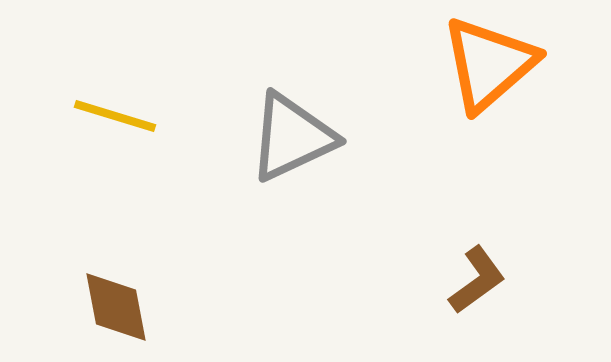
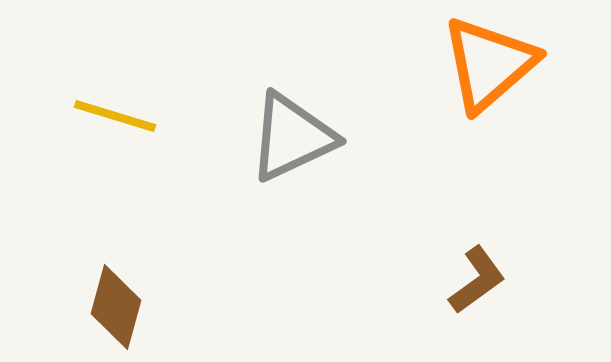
brown diamond: rotated 26 degrees clockwise
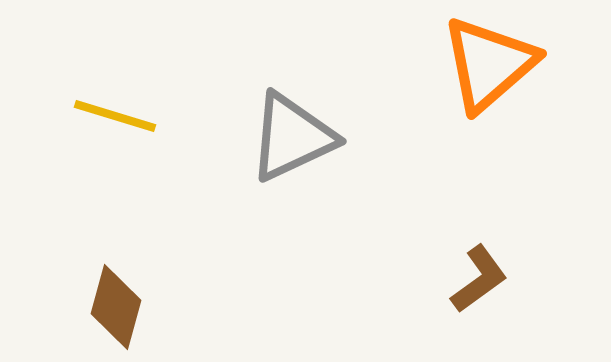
brown L-shape: moved 2 px right, 1 px up
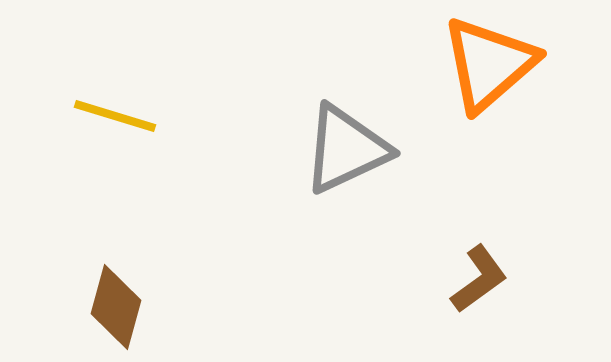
gray triangle: moved 54 px right, 12 px down
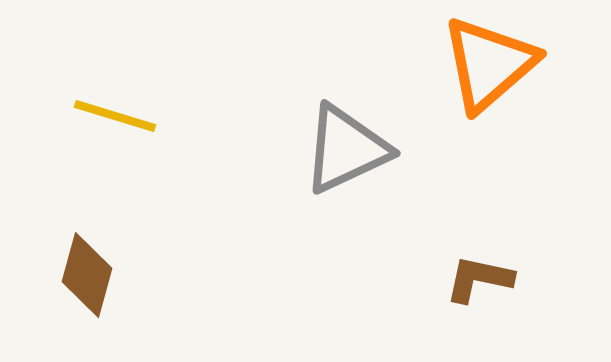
brown L-shape: rotated 132 degrees counterclockwise
brown diamond: moved 29 px left, 32 px up
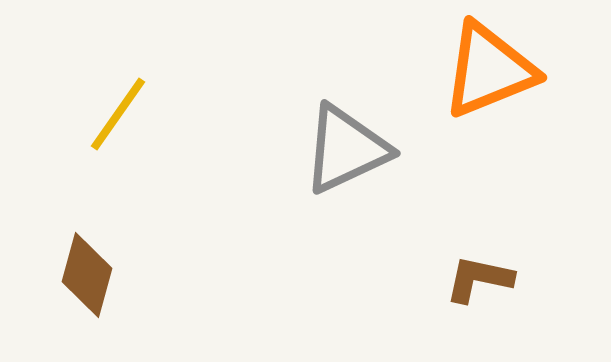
orange triangle: moved 6 px down; rotated 19 degrees clockwise
yellow line: moved 3 px right, 2 px up; rotated 72 degrees counterclockwise
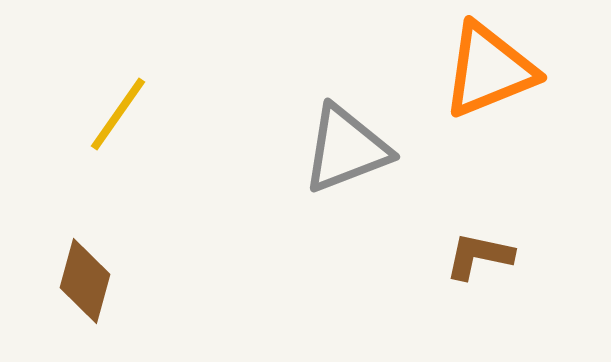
gray triangle: rotated 4 degrees clockwise
brown diamond: moved 2 px left, 6 px down
brown L-shape: moved 23 px up
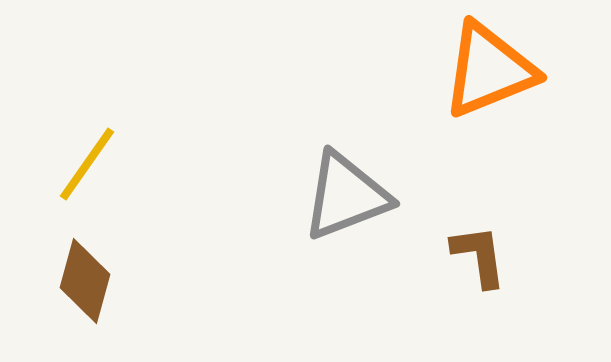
yellow line: moved 31 px left, 50 px down
gray triangle: moved 47 px down
brown L-shape: rotated 70 degrees clockwise
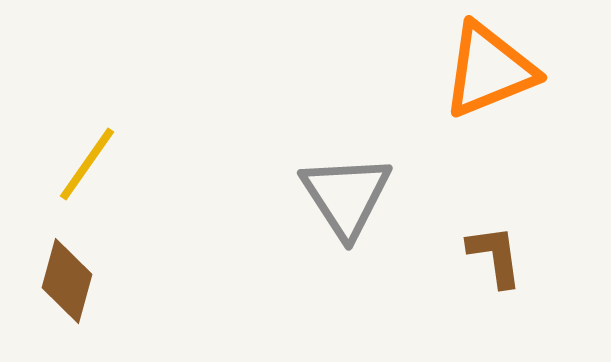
gray triangle: rotated 42 degrees counterclockwise
brown L-shape: moved 16 px right
brown diamond: moved 18 px left
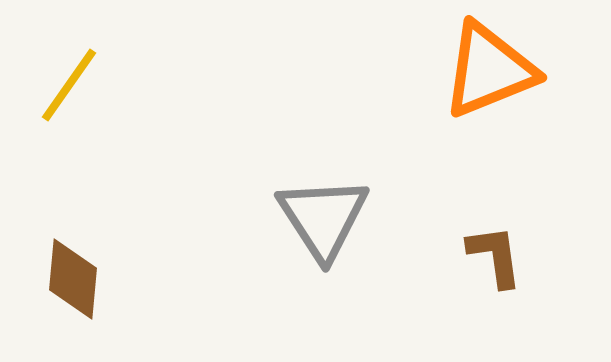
yellow line: moved 18 px left, 79 px up
gray triangle: moved 23 px left, 22 px down
brown diamond: moved 6 px right, 2 px up; rotated 10 degrees counterclockwise
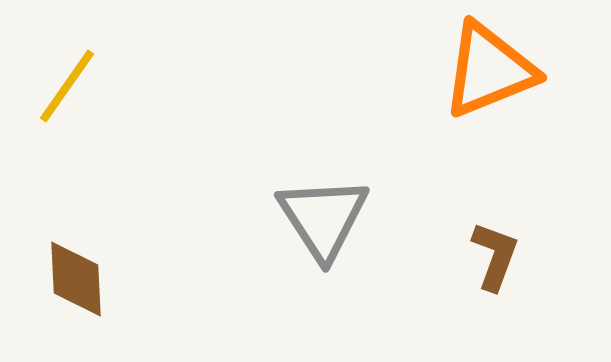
yellow line: moved 2 px left, 1 px down
brown L-shape: rotated 28 degrees clockwise
brown diamond: moved 3 px right; rotated 8 degrees counterclockwise
